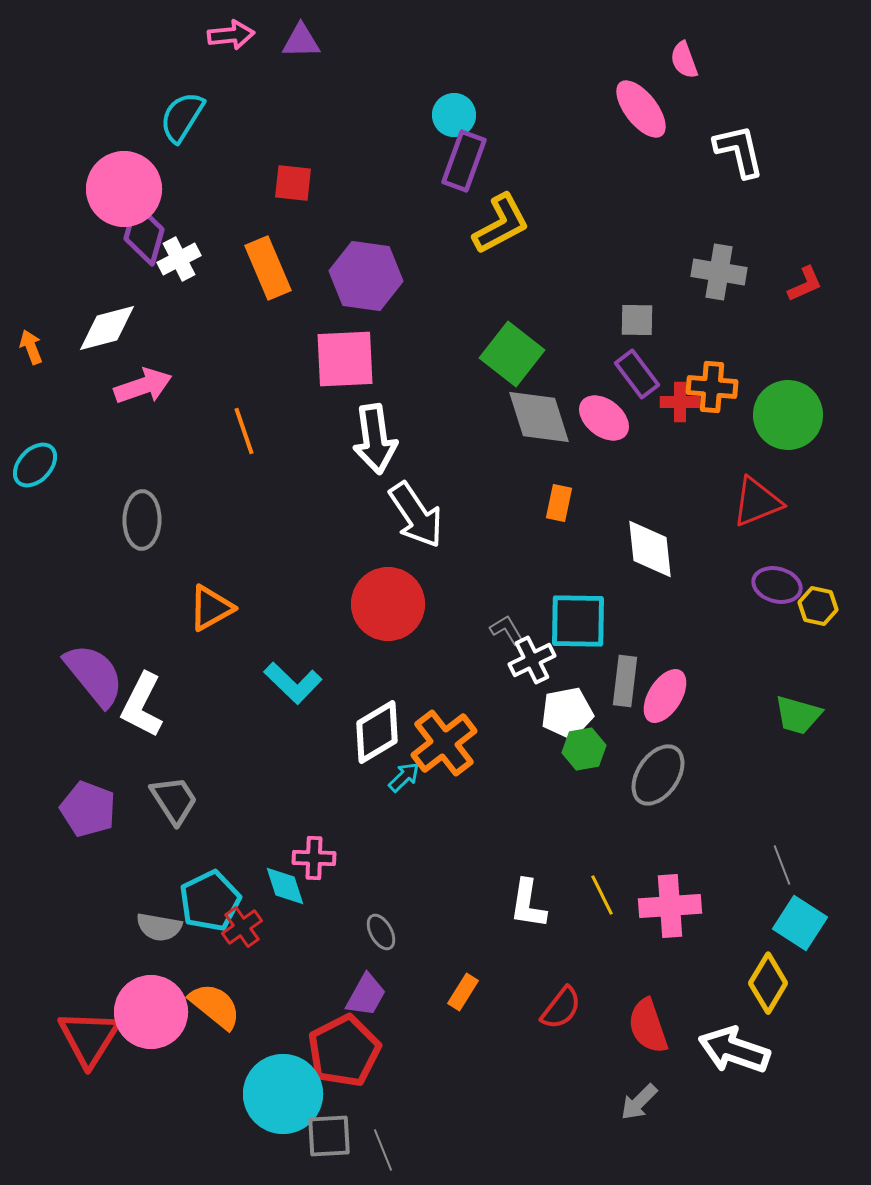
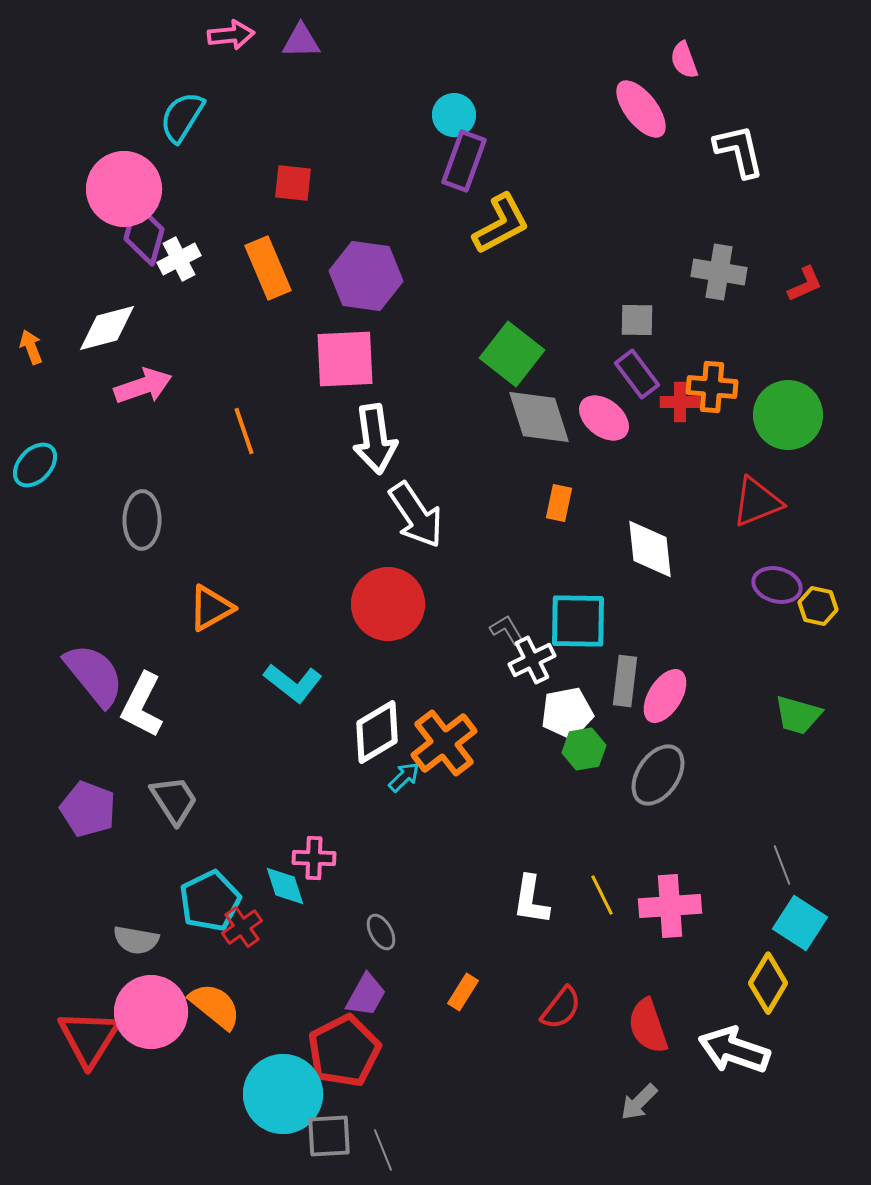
cyan L-shape at (293, 683): rotated 6 degrees counterclockwise
white L-shape at (528, 904): moved 3 px right, 4 px up
gray semicircle at (159, 927): moved 23 px left, 13 px down
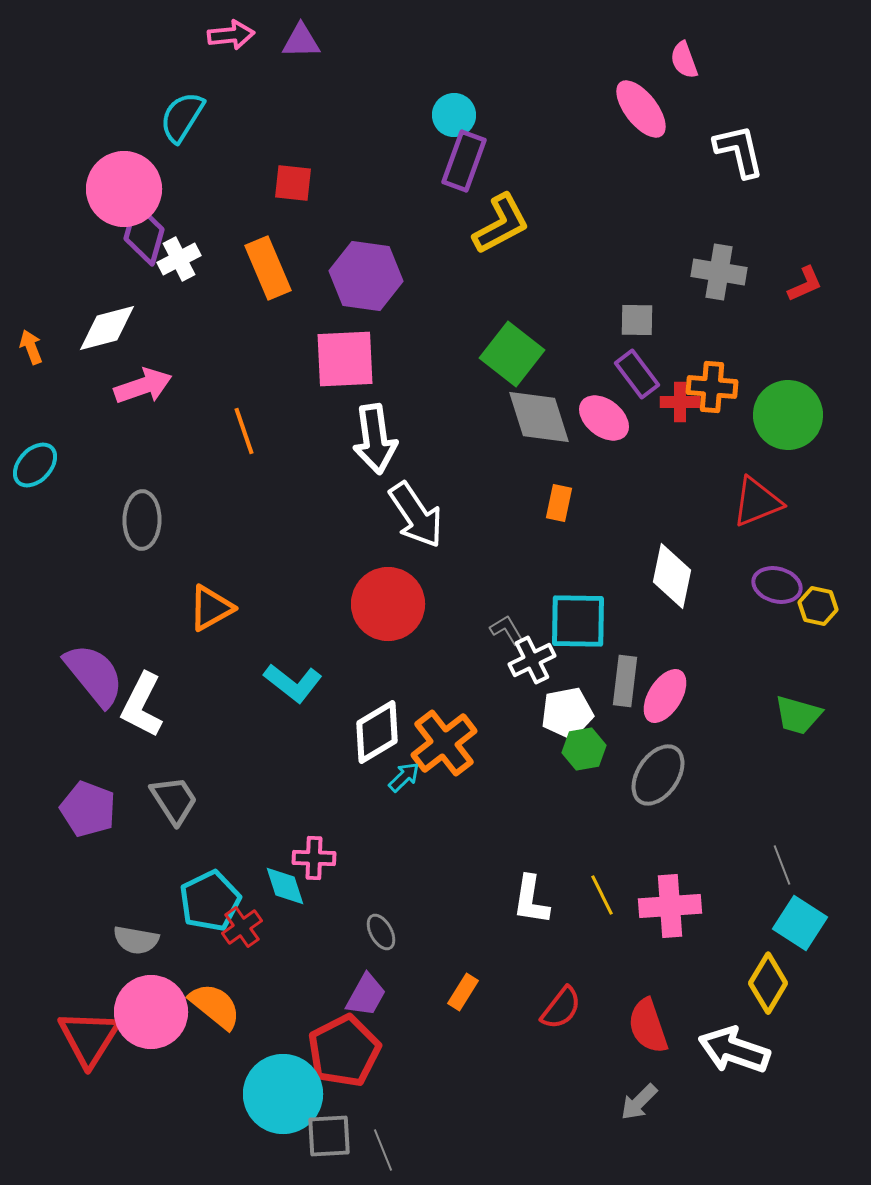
white diamond at (650, 549): moved 22 px right, 27 px down; rotated 18 degrees clockwise
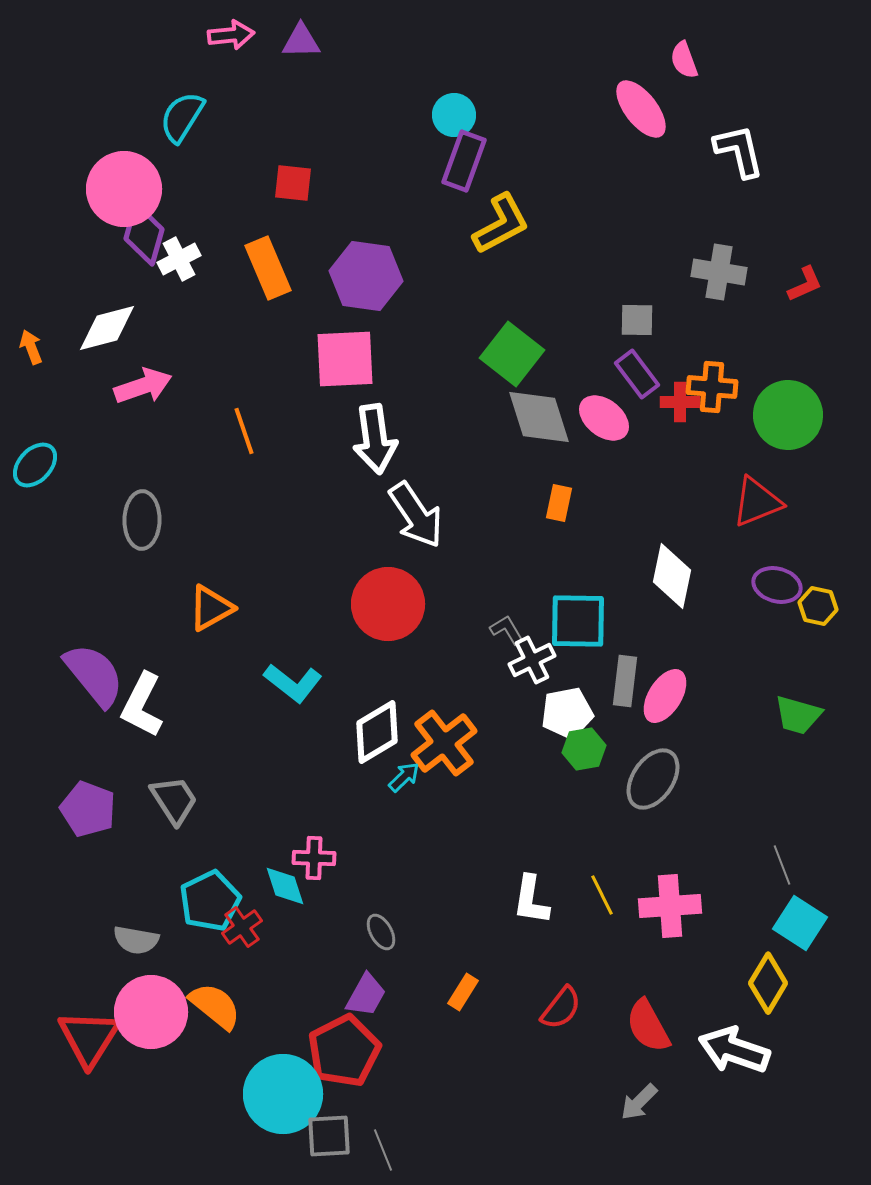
gray ellipse at (658, 775): moved 5 px left, 4 px down
red semicircle at (648, 1026): rotated 10 degrees counterclockwise
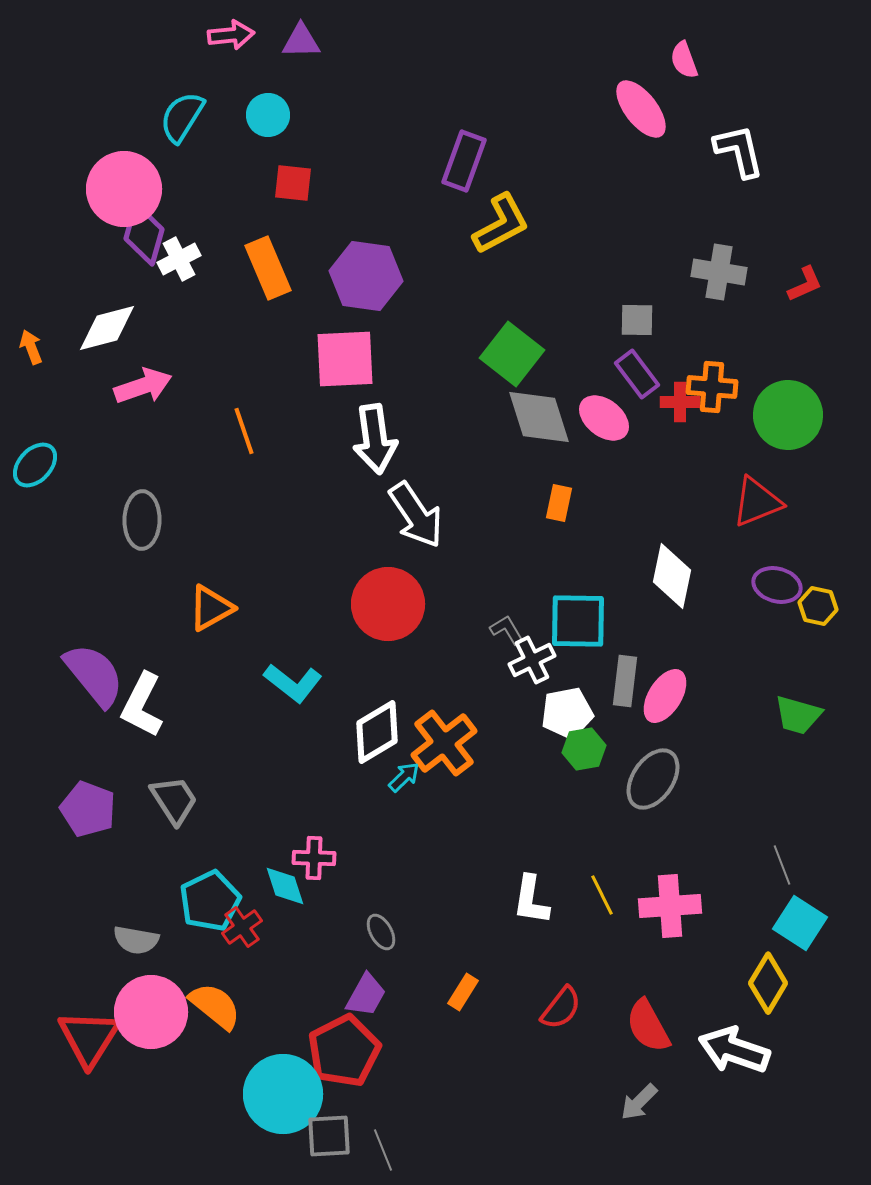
cyan circle at (454, 115): moved 186 px left
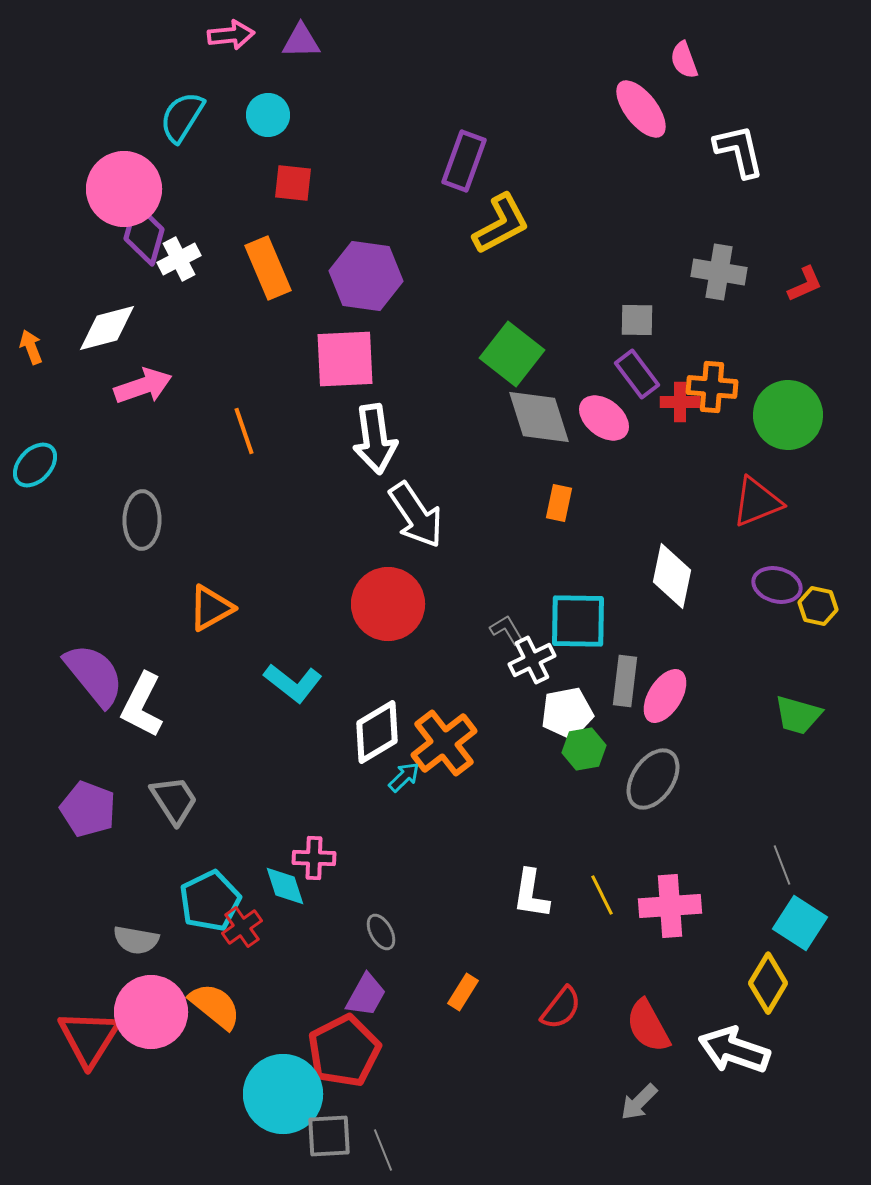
white L-shape at (531, 900): moved 6 px up
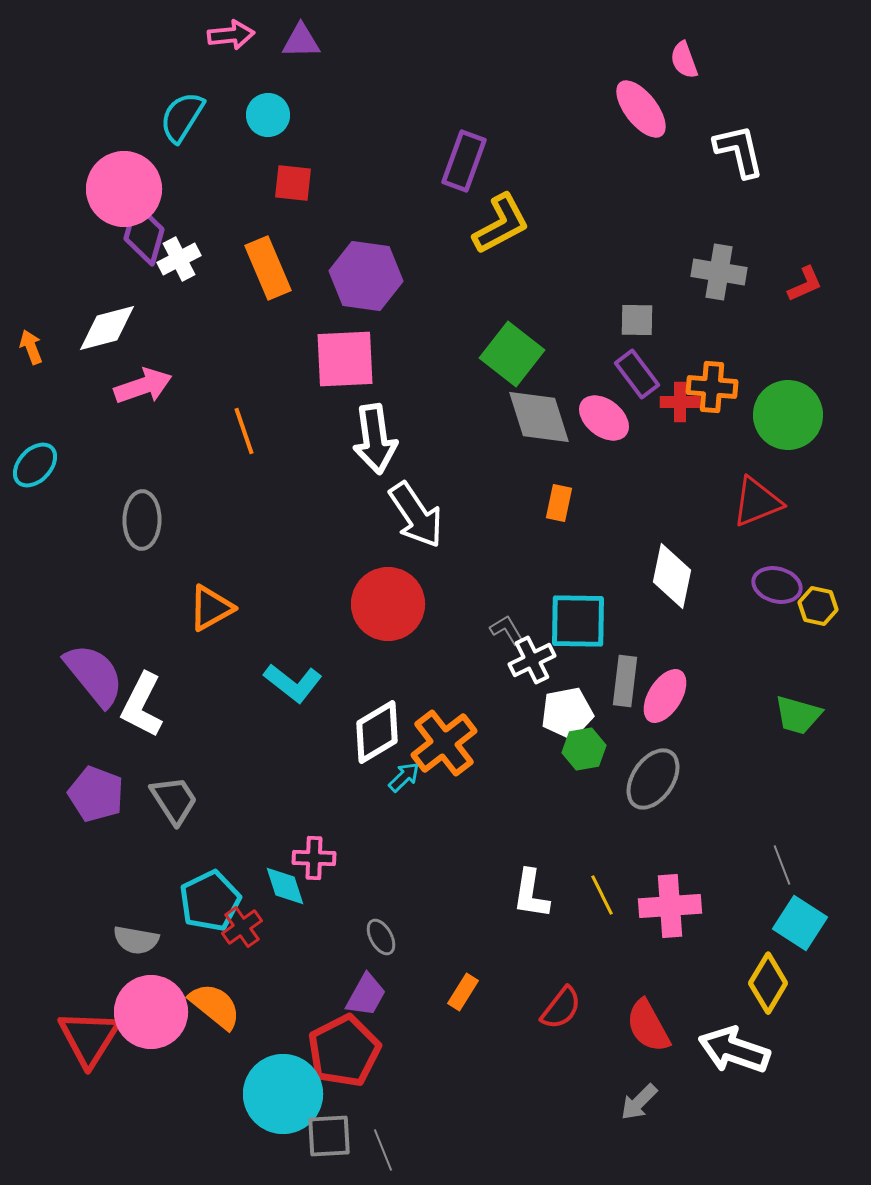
purple pentagon at (88, 809): moved 8 px right, 15 px up
gray ellipse at (381, 932): moved 5 px down
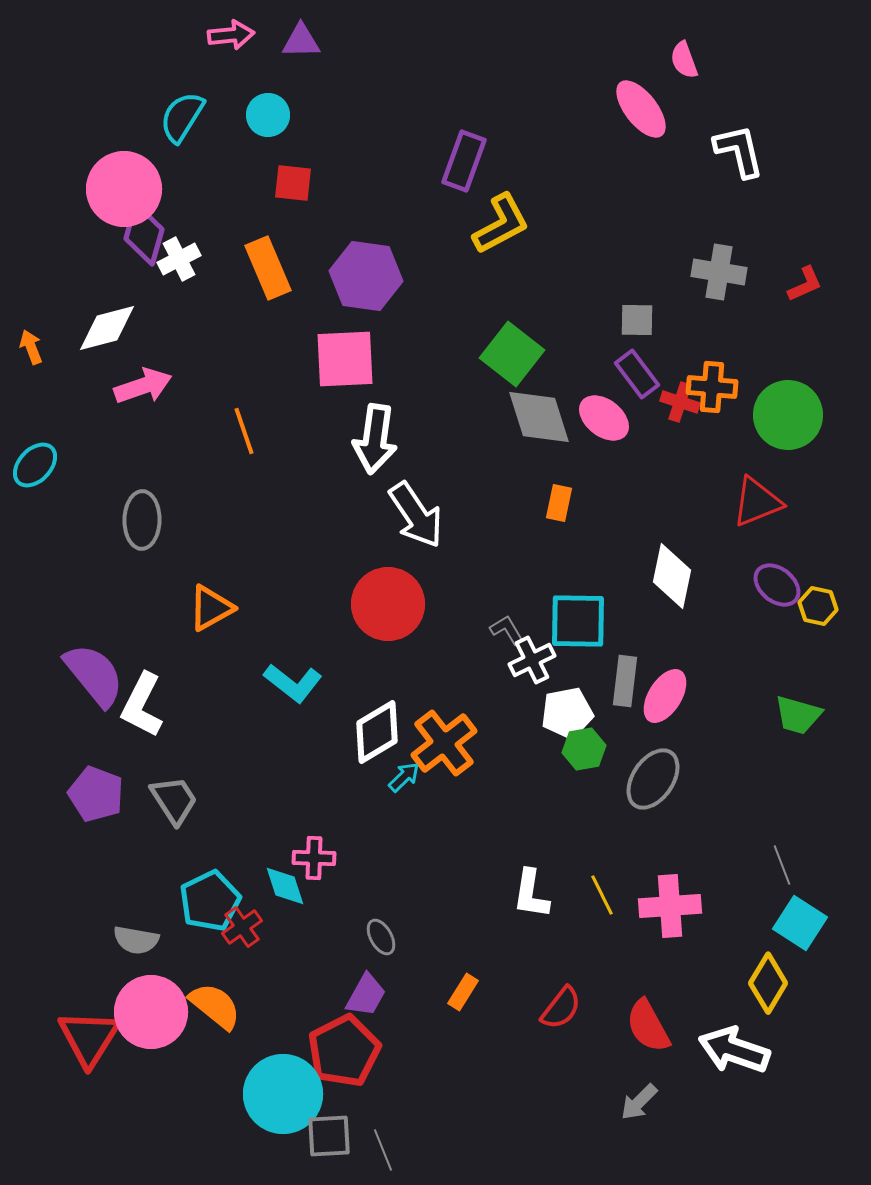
red cross at (680, 402): rotated 18 degrees clockwise
white arrow at (375, 439): rotated 16 degrees clockwise
purple ellipse at (777, 585): rotated 24 degrees clockwise
